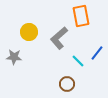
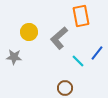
brown circle: moved 2 px left, 4 px down
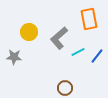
orange rectangle: moved 8 px right, 3 px down
blue line: moved 3 px down
cyan line: moved 9 px up; rotated 72 degrees counterclockwise
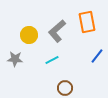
orange rectangle: moved 2 px left, 3 px down
yellow circle: moved 3 px down
gray L-shape: moved 2 px left, 7 px up
cyan line: moved 26 px left, 8 px down
gray star: moved 1 px right, 2 px down
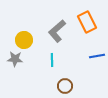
orange rectangle: rotated 15 degrees counterclockwise
yellow circle: moved 5 px left, 5 px down
blue line: rotated 42 degrees clockwise
cyan line: rotated 64 degrees counterclockwise
brown circle: moved 2 px up
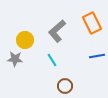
orange rectangle: moved 5 px right, 1 px down
yellow circle: moved 1 px right
cyan line: rotated 32 degrees counterclockwise
